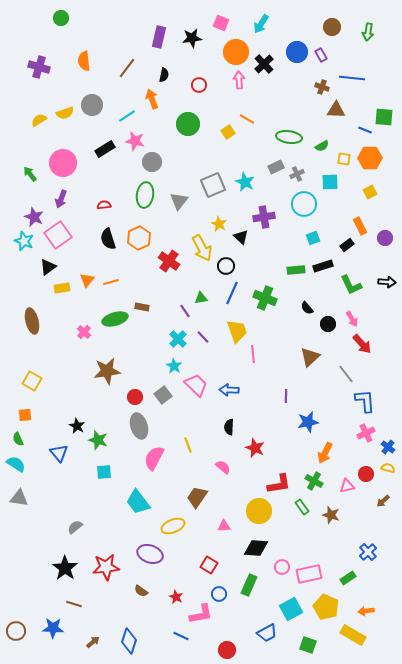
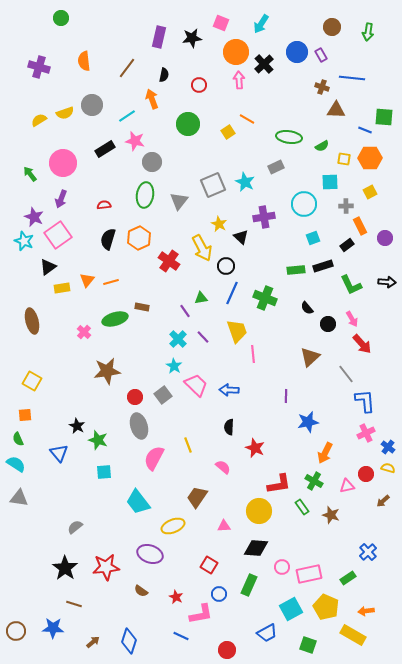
gray cross at (297, 174): moved 49 px right, 32 px down; rotated 24 degrees clockwise
black semicircle at (108, 239): rotated 35 degrees clockwise
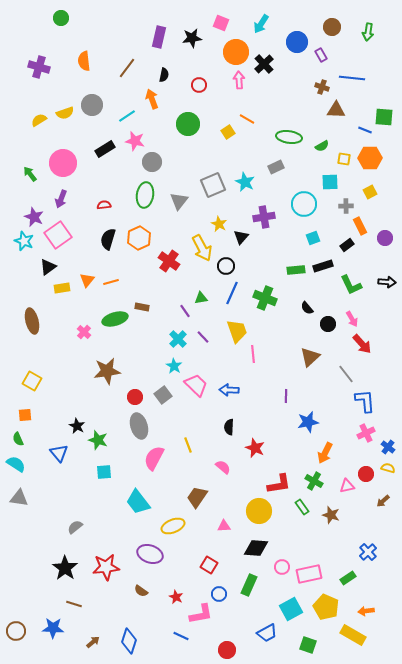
blue circle at (297, 52): moved 10 px up
black triangle at (241, 237): rotated 28 degrees clockwise
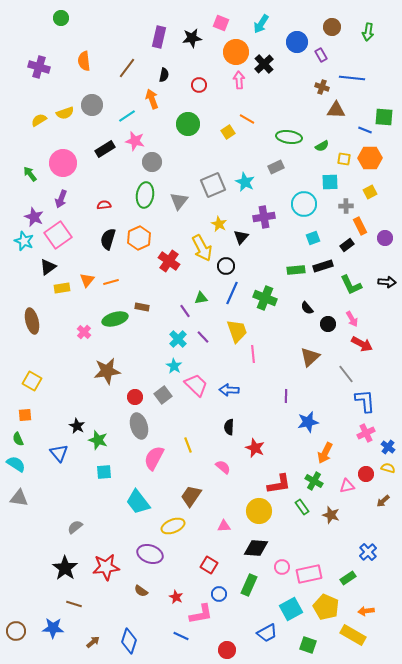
red arrow at (362, 344): rotated 20 degrees counterclockwise
brown trapezoid at (197, 497): moved 6 px left, 1 px up
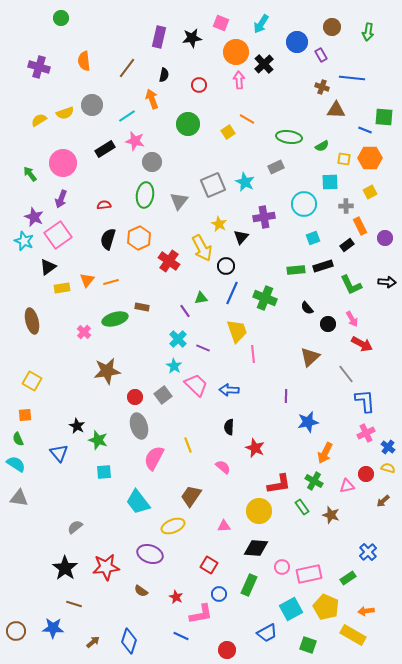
purple line at (203, 337): moved 11 px down; rotated 24 degrees counterclockwise
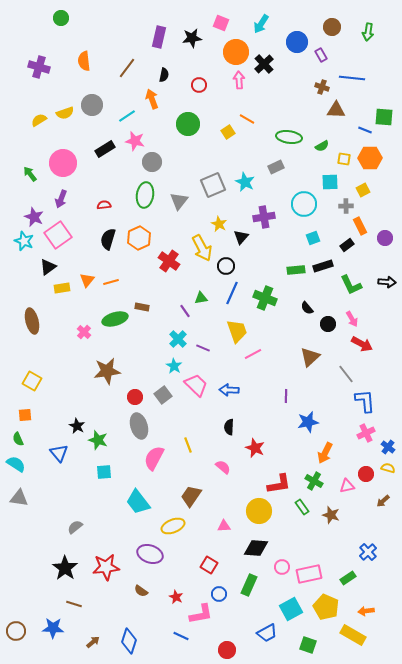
yellow square at (370, 192): moved 7 px left, 2 px up
pink line at (253, 354): rotated 66 degrees clockwise
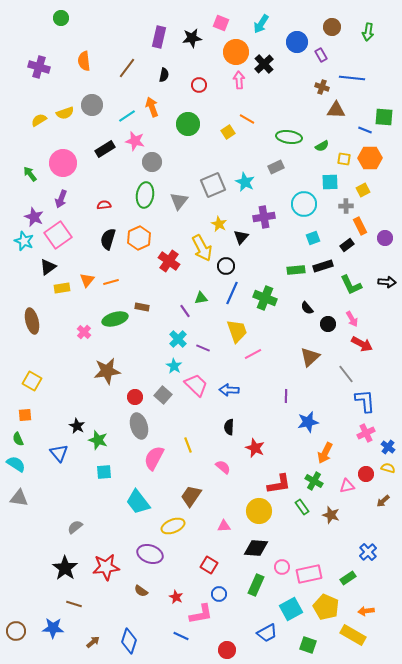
orange arrow at (152, 99): moved 8 px down
gray square at (163, 395): rotated 12 degrees counterclockwise
green rectangle at (249, 585): moved 7 px right
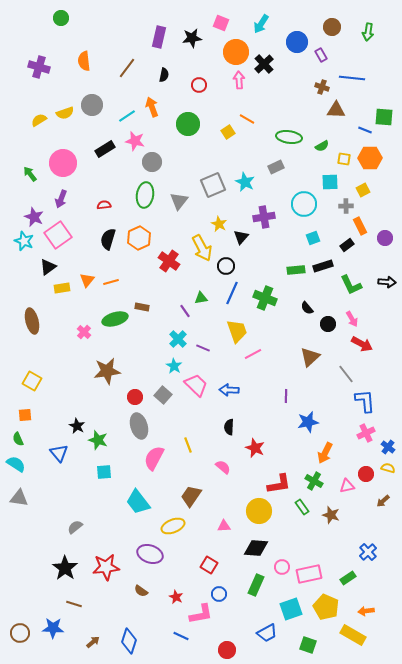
cyan square at (291, 609): rotated 10 degrees clockwise
brown circle at (16, 631): moved 4 px right, 2 px down
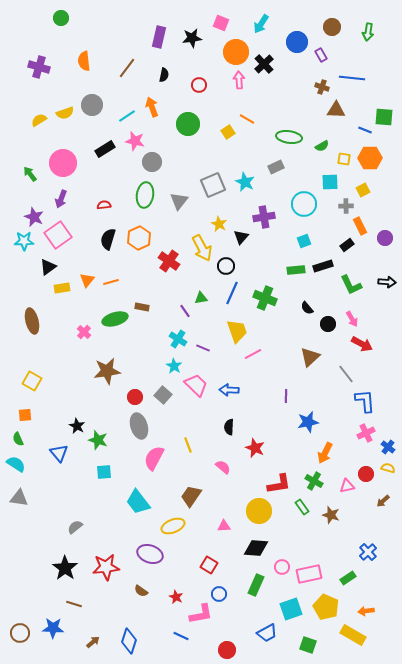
cyan square at (313, 238): moved 9 px left, 3 px down
cyan star at (24, 241): rotated 24 degrees counterclockwise
cyan cross at (178, 339): rotated 12 degrees counterclockwise
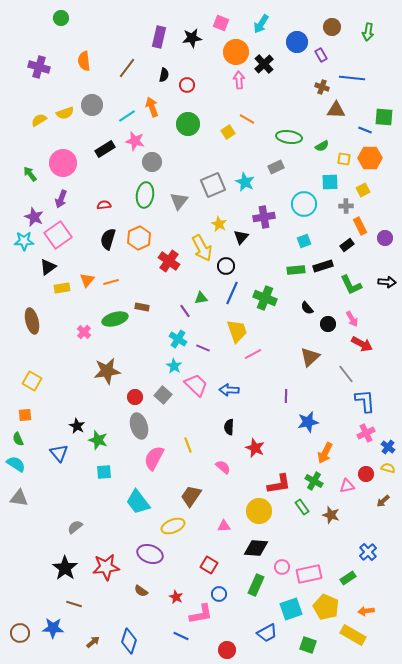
red circle at (199, 85): moved 12 px left
